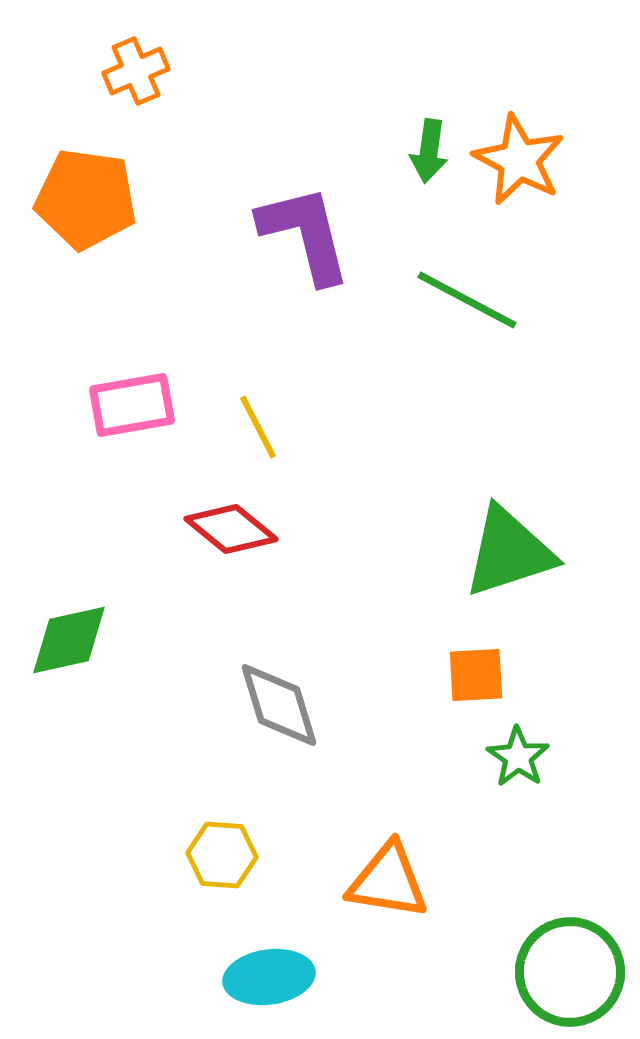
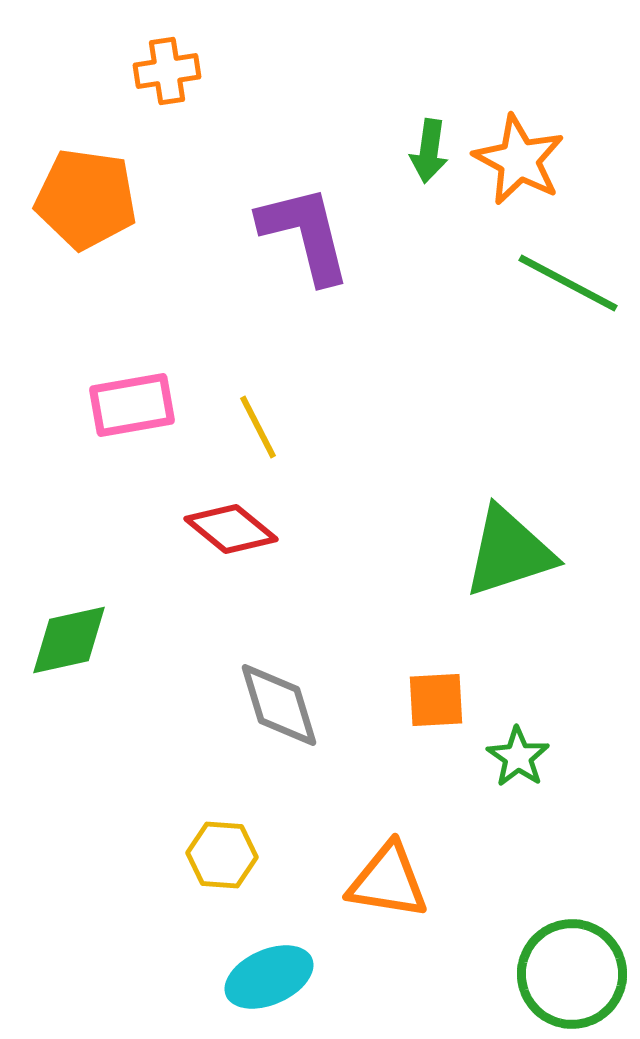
orange cross: moved 31 px right; rotated 14 degrees clockwise
green line: moved 101 px right, 17 px up
orange square: moved 40 px left, 25 px down
green circle: moved 2 px right, 2 px down
cyan ellipse: rotated 16 degrees counterclockwise
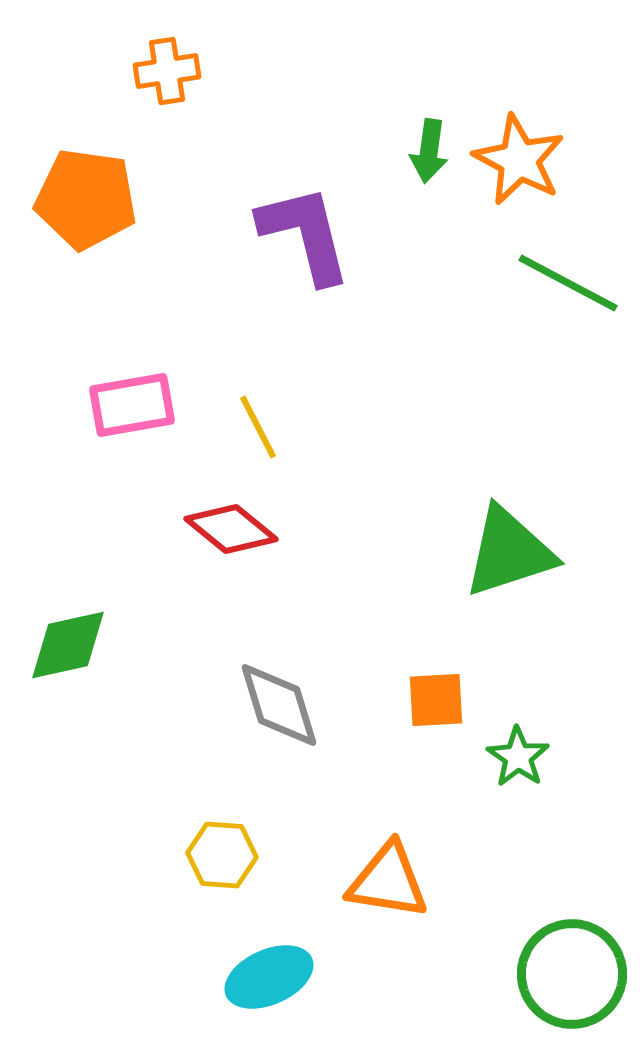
green diamond: moved 1 px left, 5 px down
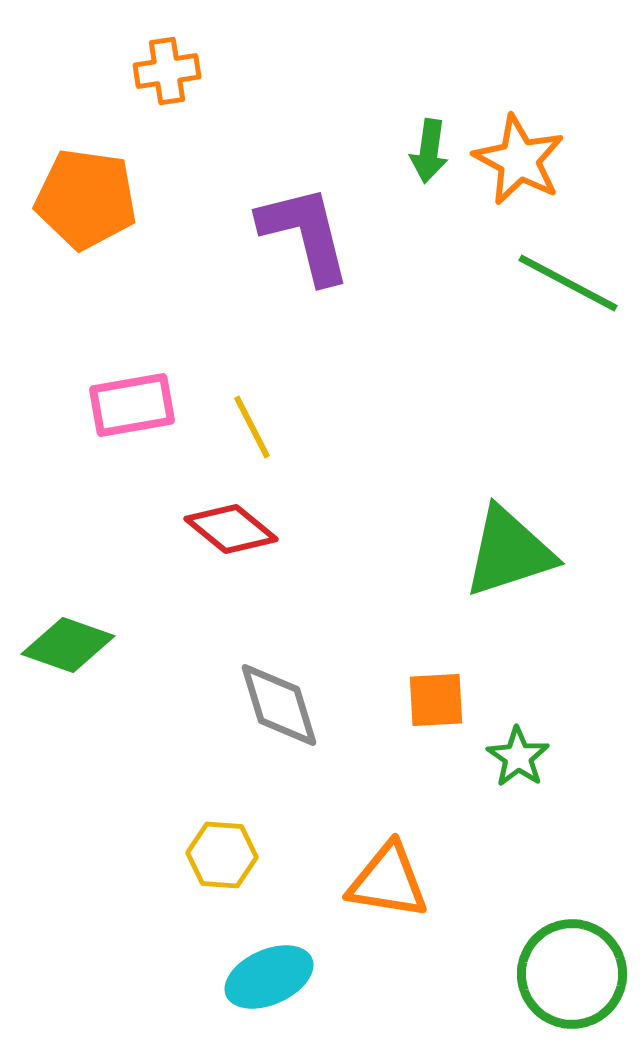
yellow line: moved 6 px left
green diamond: rotated 32 degrees clockwise
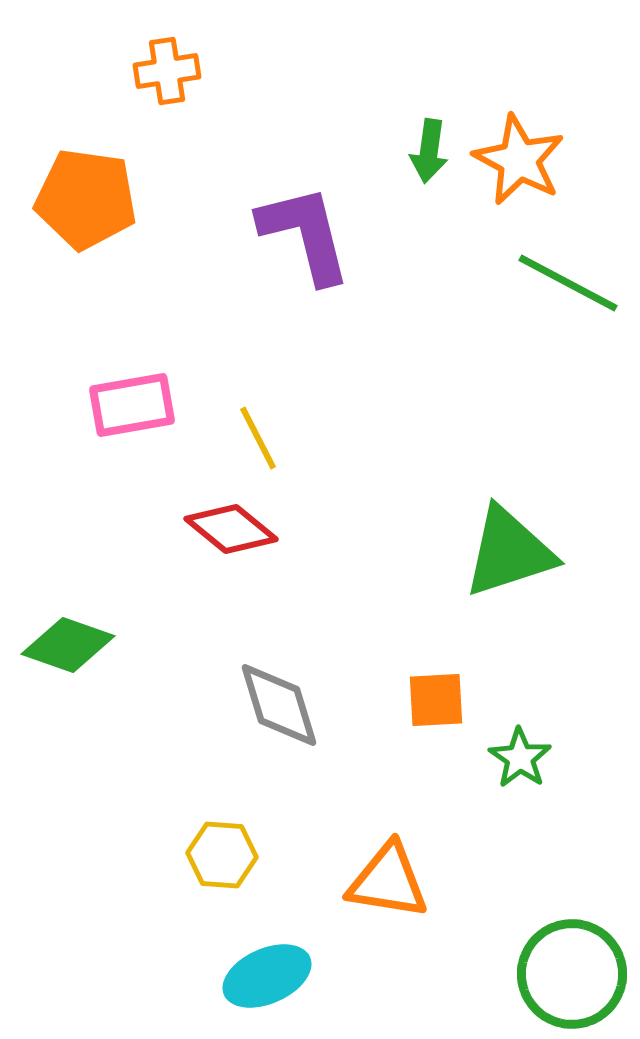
yellow line: moved 6 px right, 11 px down
green star: moved 2 px right, 1 px down
cyan ellipse: moved 2 px left, 1 px up
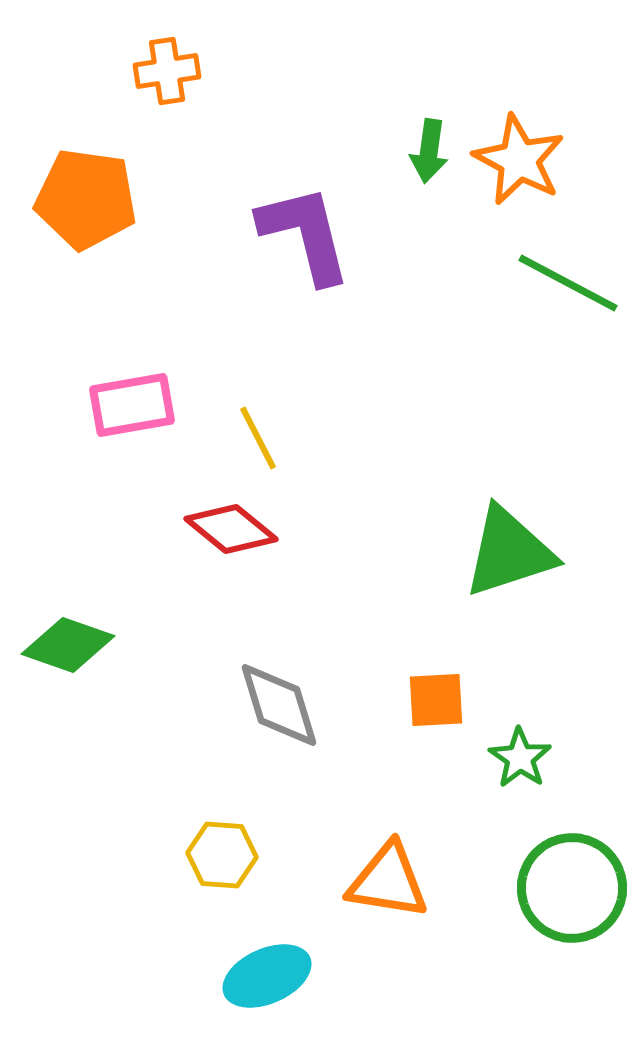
green circle: moved 86 px up
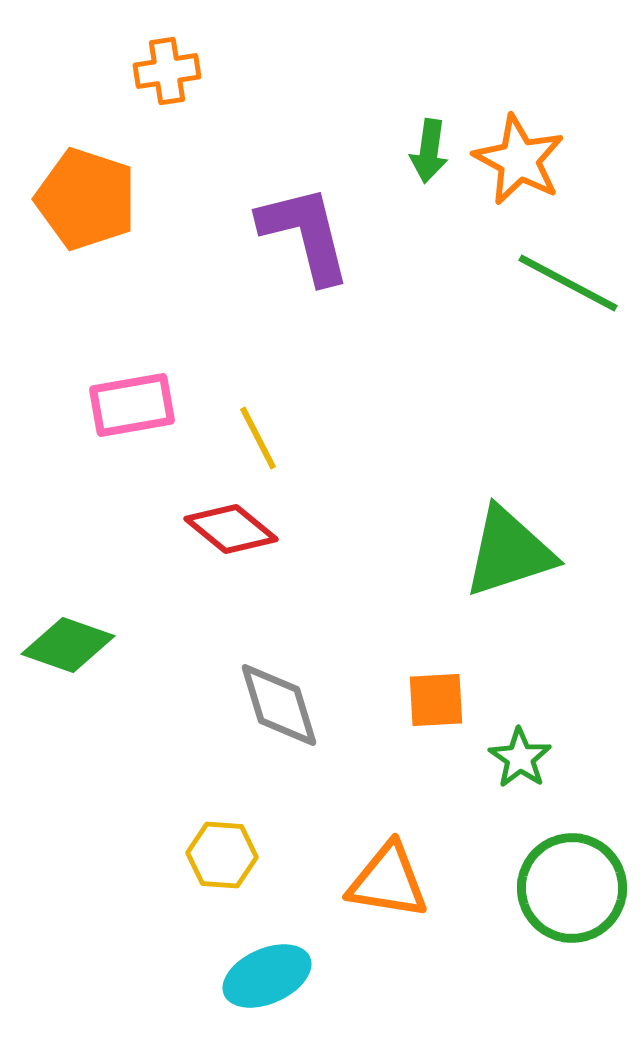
orange pentagon: rotated 10 degrees clockwise
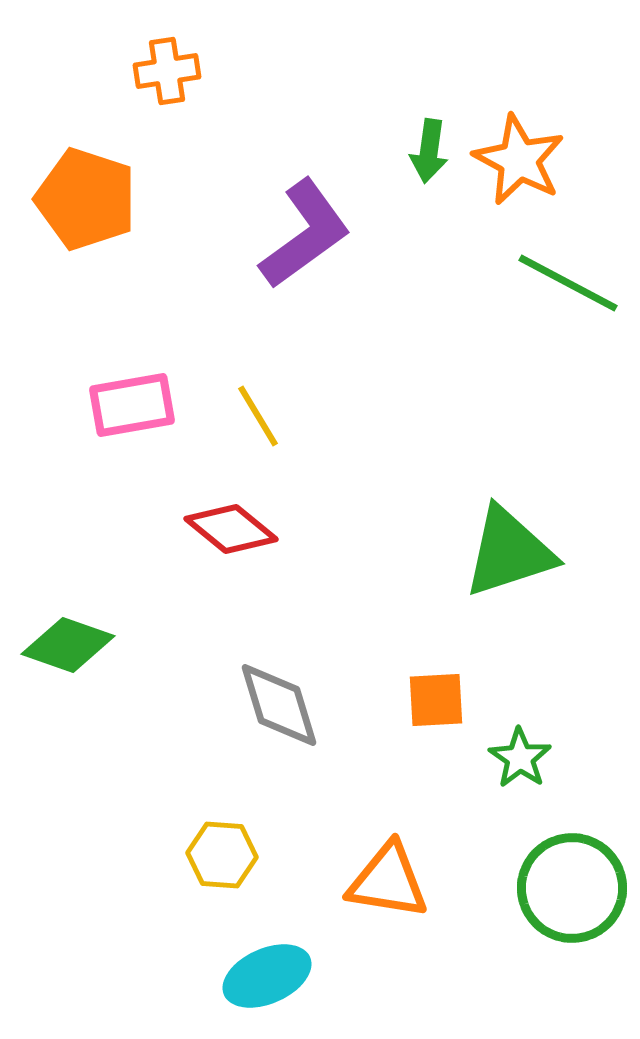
purple L-shape: rotated 68 degrees clockwise
yellow line: moved 22 px up; rotated 4 degrees counterclockwise
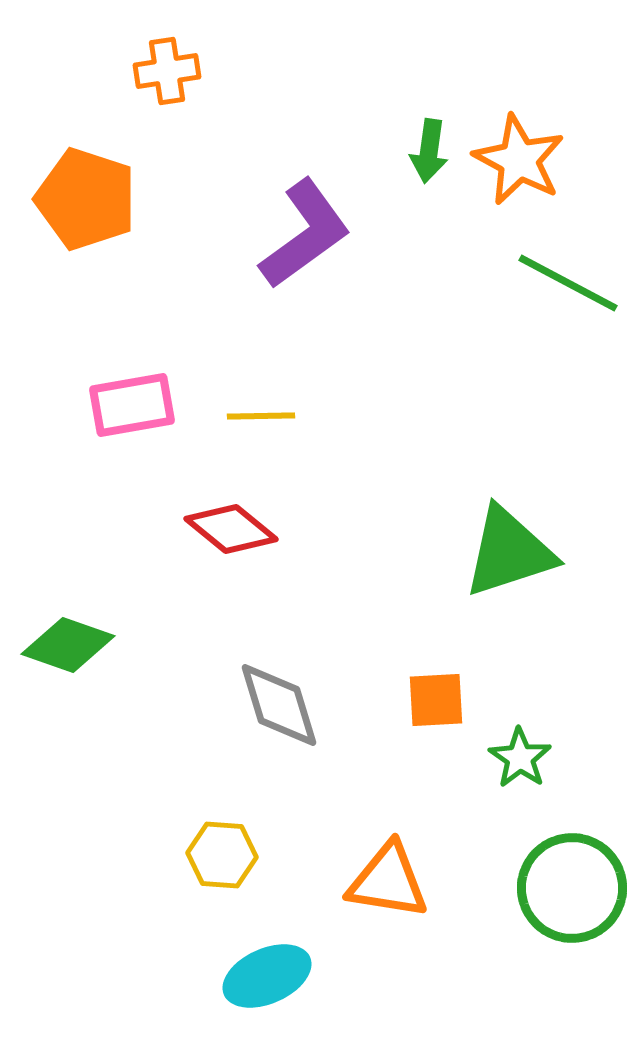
yellow line: moved 3 px right; rotated 60 degrees counterclockwise
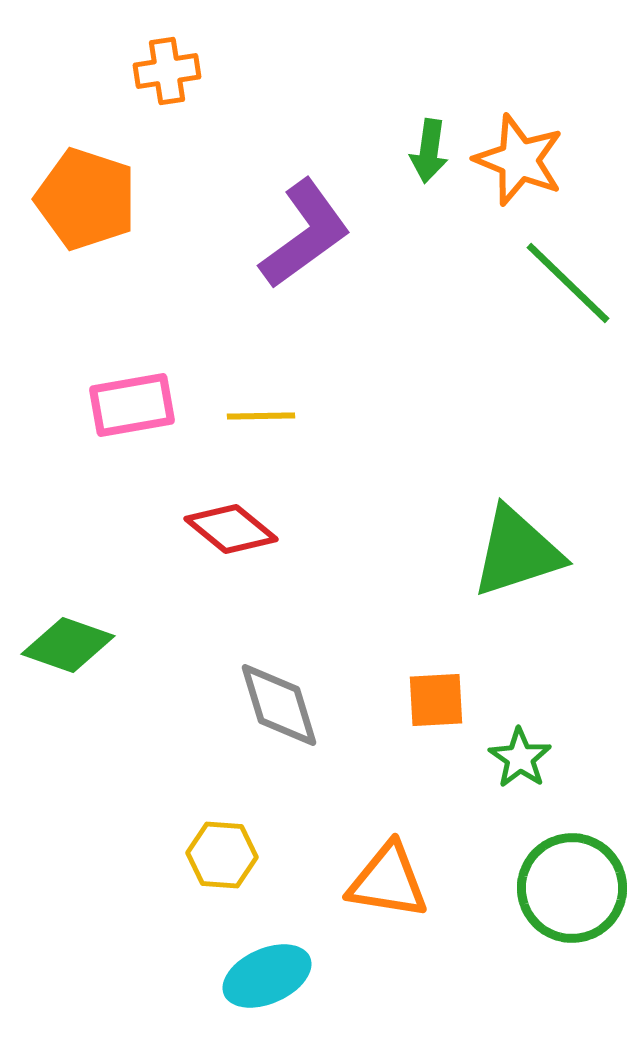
orange star: rotated 6 degrees counterclockwise
green line: rotated 16 degrees clockwise
green triangle: moved 8 px right
